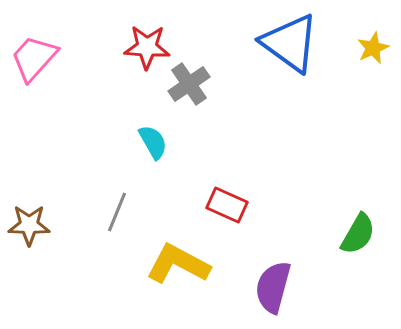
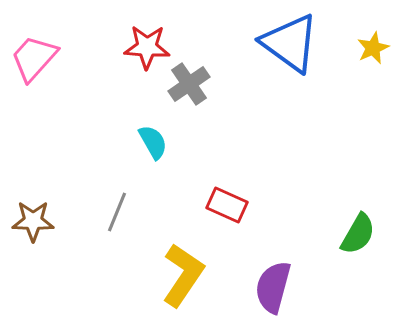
brown star: moved 4 px right, 4 px up
yellow L-shape: moved 5 px right, 11 px down; rotated 96 degrees clockwise
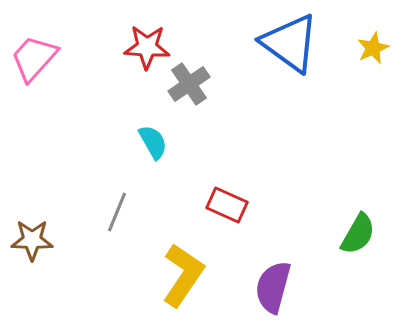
brown star: moved 1 px left, 19 px down
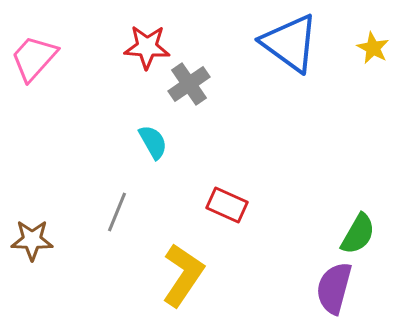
yellow star: rotated 20 degrees counterclockwise
purple semicircle: moved 61 px right, 1 px down
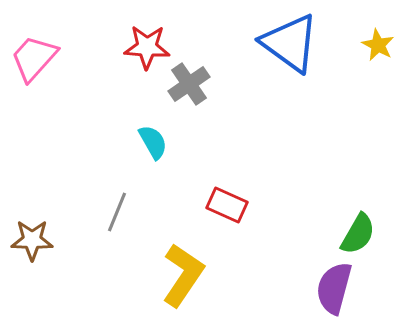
yellow star: moved 5 px right, 3 px up
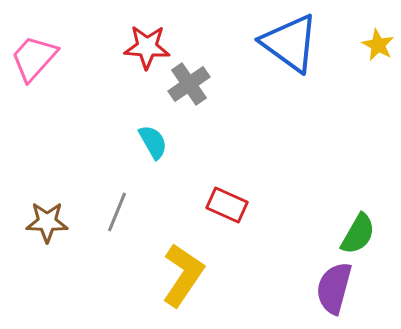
brown star: moved 15 px right, 18 px up
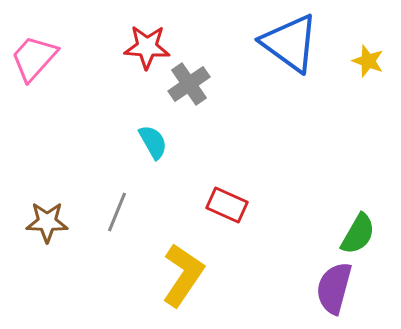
yellow star: moved 10 px left, 16 px down; rotated 8 degrees counterclockwise
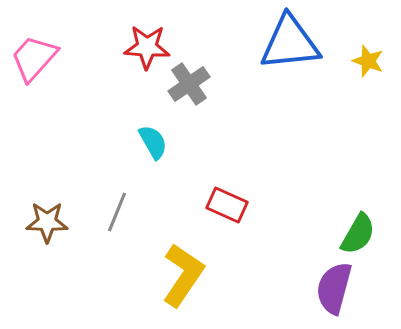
blue triangle: rotated 42 degrees counterclockwise
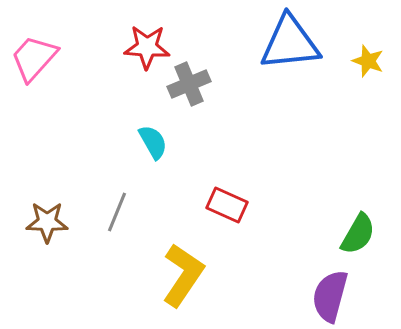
gray cross: rotated 12 degrees clockwise
purple semicircle: moved 4 px left, 8 px down
